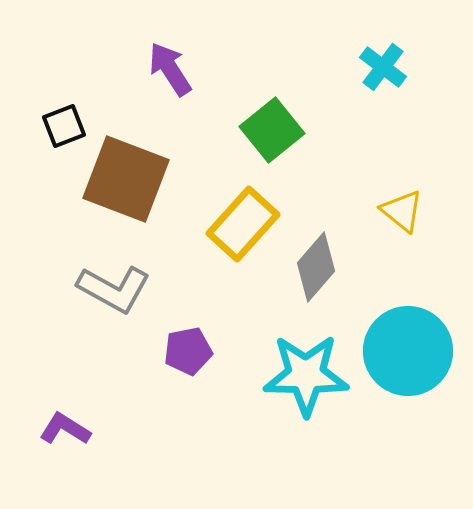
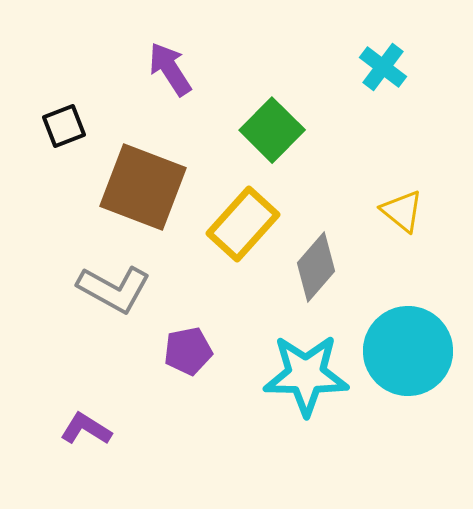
green square: rotated 6 degrees counterclockwise
brown square: moved 17 px right, 8 px down
purple L-shape: moved 21 px right
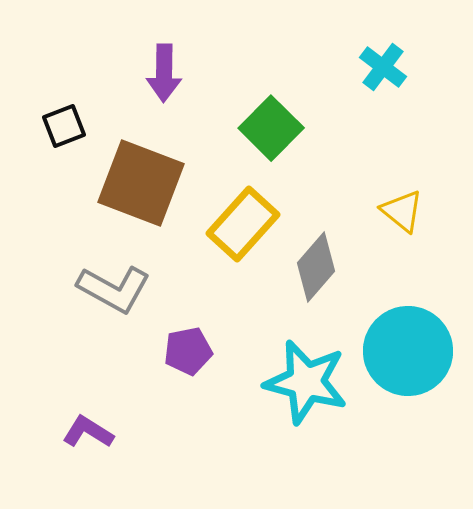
purple arrow: moved 6 px left, 4 px down; rotated 146 degrees counterclockwise
green square: moved 1 px left, 2 px up
brown square: moved 2 px left, 4 px up
cyan star: moved 7 px down; rotated 14 degrees clockwise
purple L-shape: moved 2 px right, 3 px down
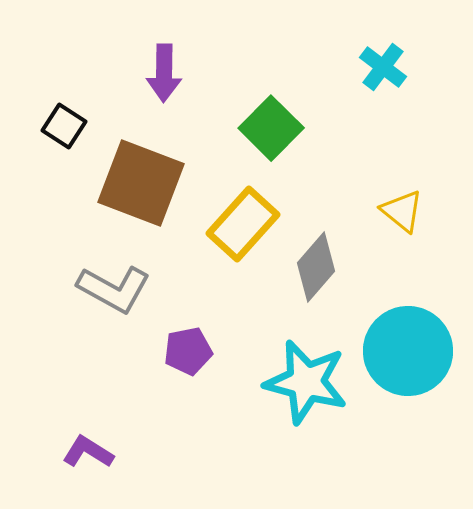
black square: rotated 36 degrees counterclockwise
purple L-shape: moved 20 px down
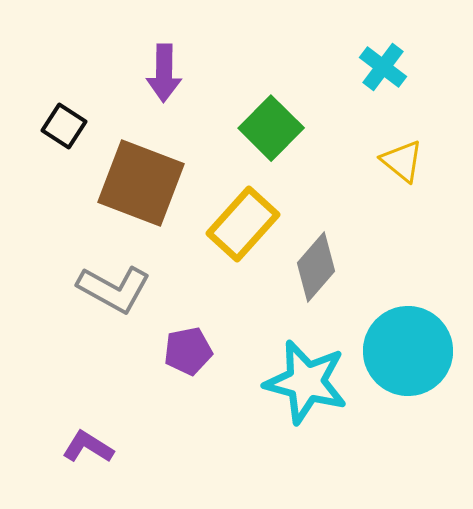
yellow triangle: moved 50 px up
purple L-shape: moved 5 px up
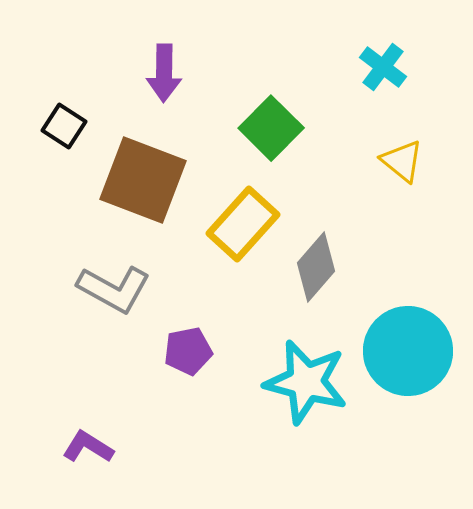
brown square: moved 2 px right, 3 px up
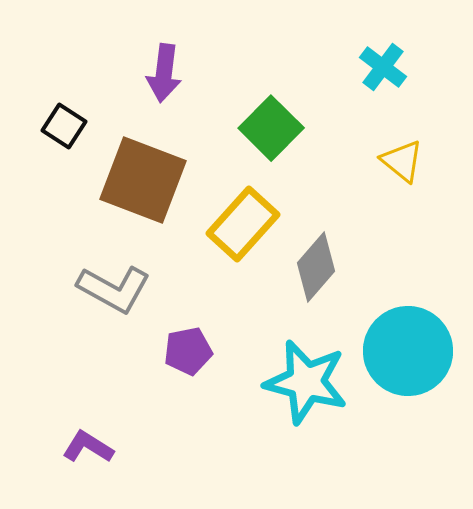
purple arrow: rotated 6 degrees clockwise
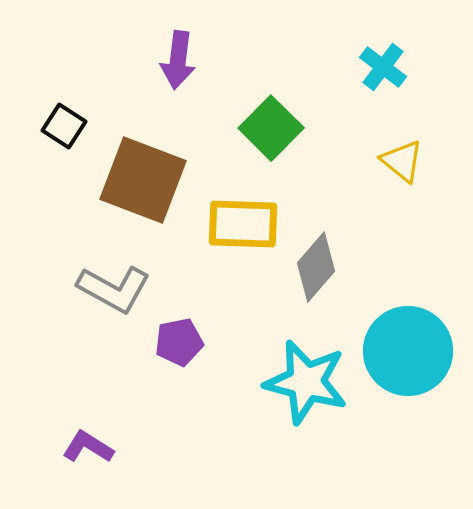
purple arrow: moved 14 px right, 13 px up
yellow rectangle: rotated 50 degrees clockwise
purple pentagon: moved 9 px left, 9 px up
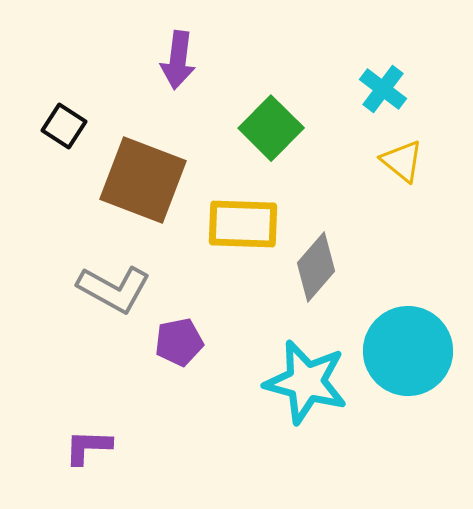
cyan cross: moved 22 px down
purple L-shape: rotated 30 degrees counterclockwise
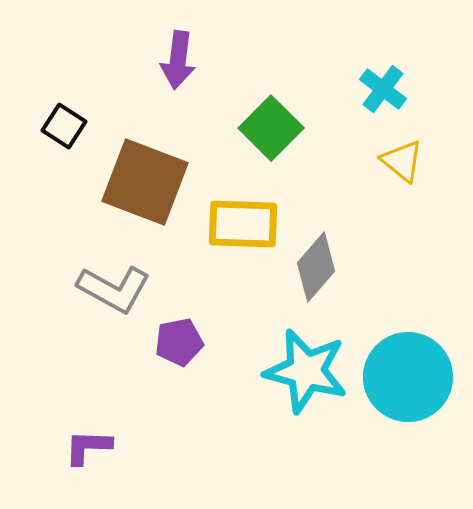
brown square: moved 2 px right, 2 px down
cyan circle: moved 26 px down
cyan star: moved 11 px up
